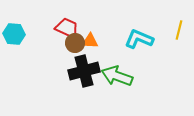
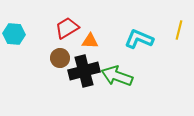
red trapezoid: rotated 55 degrees counterclockwise
brown circle: moved 15 px left, 15 px down
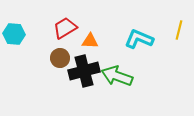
red trapezoid: moved 2 px left
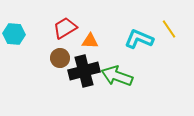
yellow line: moved 10 px left, 1 px up; rotated 48 degrees counterclockwise
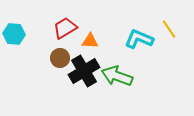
black cross: rotated 16 degrees counterclockwise
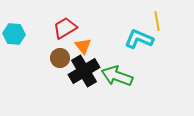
yellow line: moved 12 px left, 8 px up; rotated 24 degrees clockwise
orange triangle: moved 7 px left, 5 px down; rotated 48 degrees clockwise
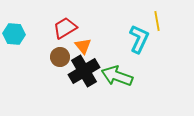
cyan L-shape: rotated 92 degrees clockwise
brown circle: moved 1 px up
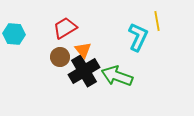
cyan L-shape: moved 1 px left, 2 px up
orange triangle: moved 4 px down
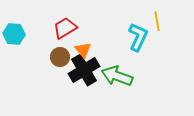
black cross: moved 1 px up
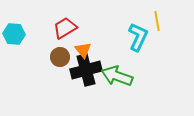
black cross: moved 2 px right; rotated 16 degrees clockwise
